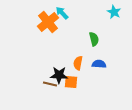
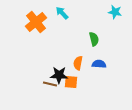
cyan star: moved 1 px right; rotated 16 degrees counterclockwise
orange cross: moved 12 px left
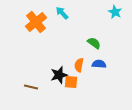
cyan star: rotated 16 degrees clockwise
green semicircle: moved 4 px down; rotated 40 degrees counterclockwise
orange semicircle: moved 1 px right, 2 px down
black star: rotated 18 degrees counterclockwise
brown line: moved 19 px left, 3 px down
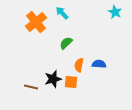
green semicircle: moved 28 px left; rotated 80 degrees counterclockwise
black star: moved 6 px left, 4 px down
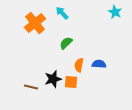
orange cross: moved 1 px left, 1 px down
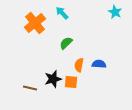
brown line: moved 1 px left, 1 px down
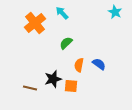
blue semicircle: rotated 32 degrees clockwise
orange square: moved 4 px down
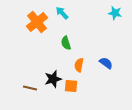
cyan star: moved 1 px down; rotated 16 degrees counterclockwise
orange cross: moved 2 px right, 1 px up
green semicircle: rotated 64 degrees counterclockwise
blue semicircle: moved 7 px right, 1 px up
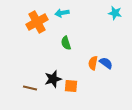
cyan arrow: rotated 56 degrees counterclockwise
orange cross: rotated 10 degrees clockwise
orange semicircle: moved 14 px right, 2 px up
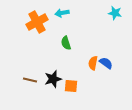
brown line: moved 8 px up
